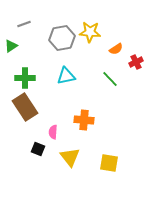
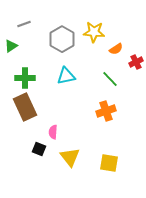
yellow star: moved 4 px right
gray hexagon: moved 1 px down; rotated 20 degrees counterclockwise
brown rectangle: rotated 8 degrees clockwise
orange cross: moved 22 px right, 9 px up; rotated 24 degrees counterclockwise
black square: moved 1 px right
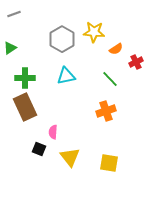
gray line: moved 10 px left, 10 px up
green triangle: moved 1 px left, 2 px down
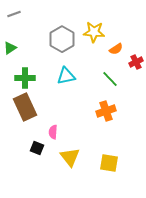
black square: moved 2 px left, 1 px up
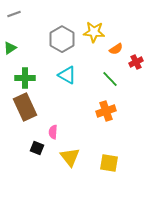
cyan triangle: moved 1 px right, 1 px up; rotated 42 degrees clockwise
